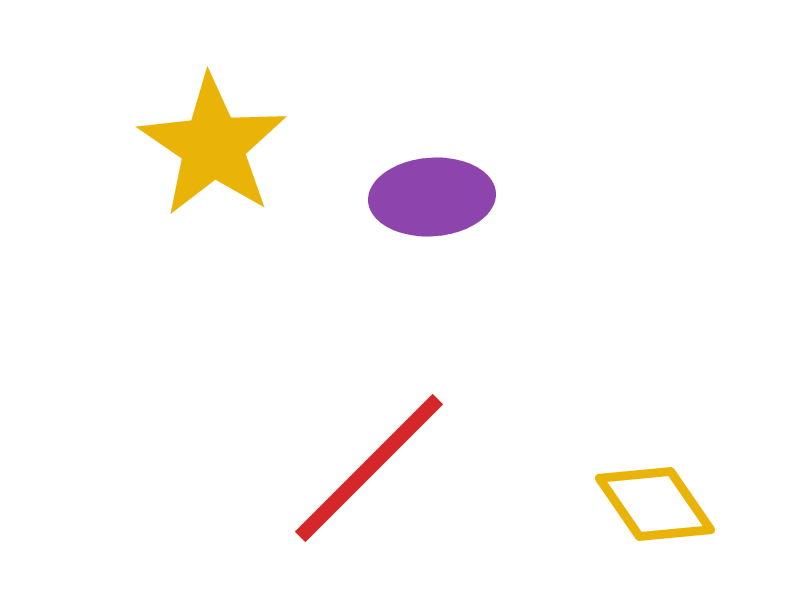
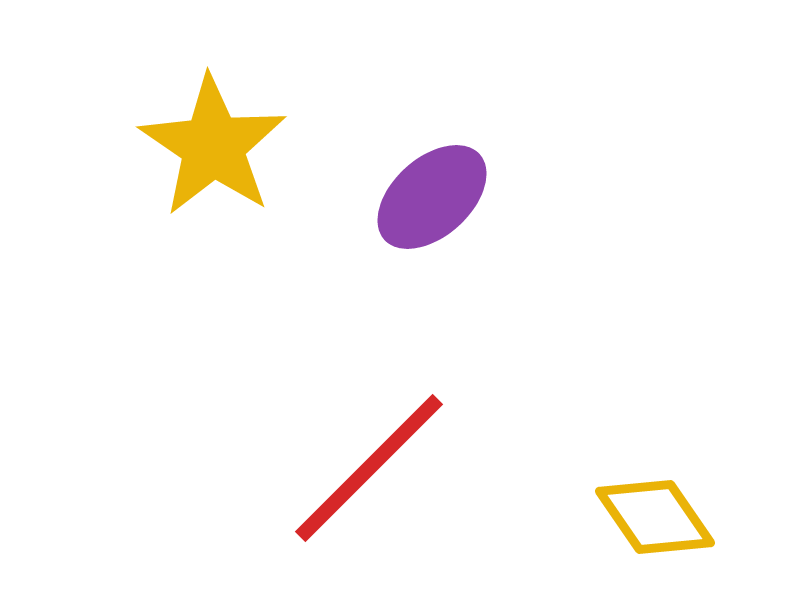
purple ellipse: rotated 38 degrees counterclockwise
yellow diamond: moved 13 px down
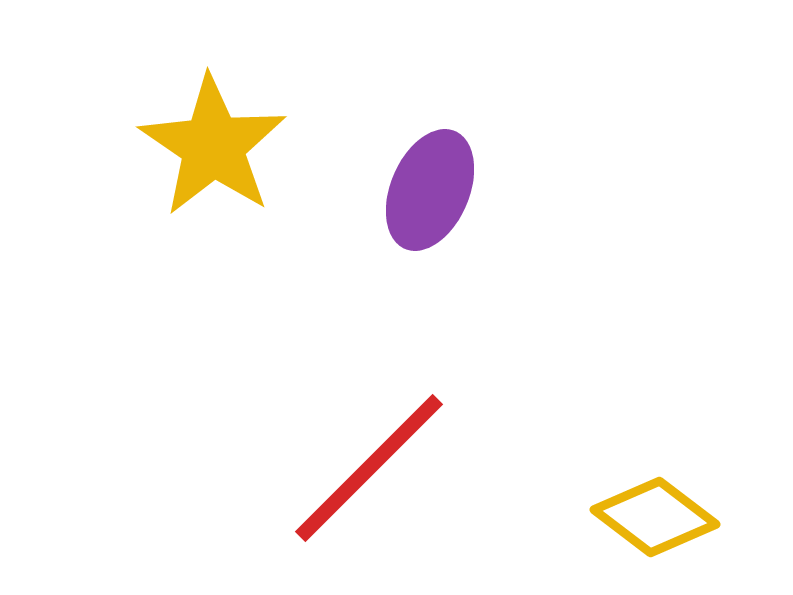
purple ellipse: moved 2 px left, 7 px up; rotated 25 degrees counterclockwise
yellow diamond: rotated 18 degrees counterclockwise
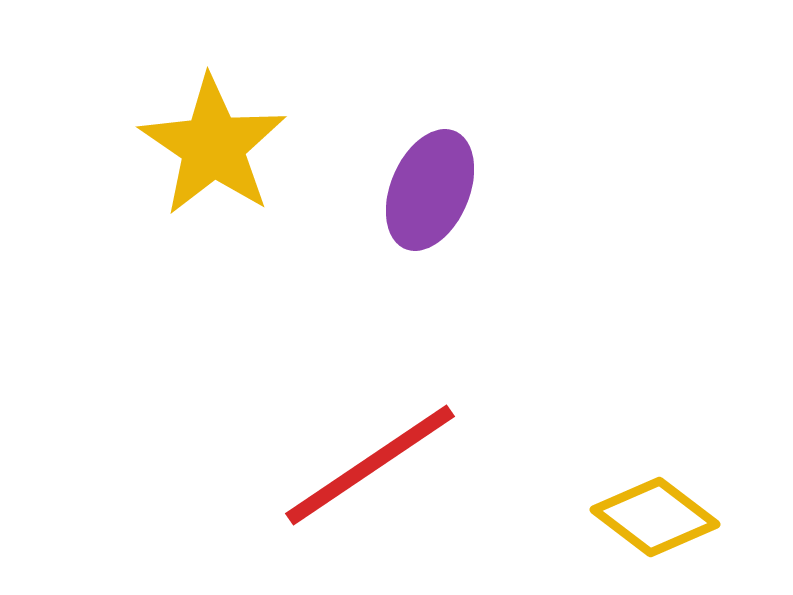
red line: moved 1 px right, 3 px up; rotated 11 degrees clockwise
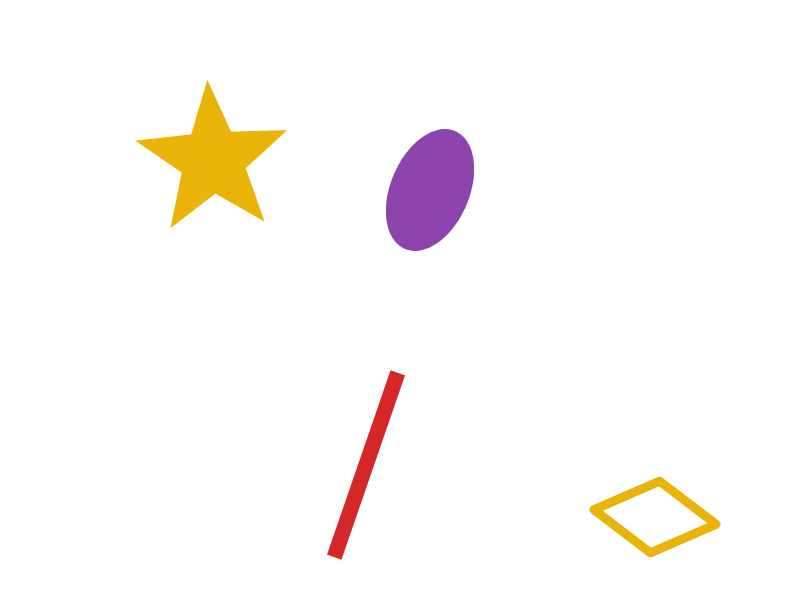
yellow star: moved 14 px down
red line: moved 4 px left; rotated 37 degrees counterclockwise
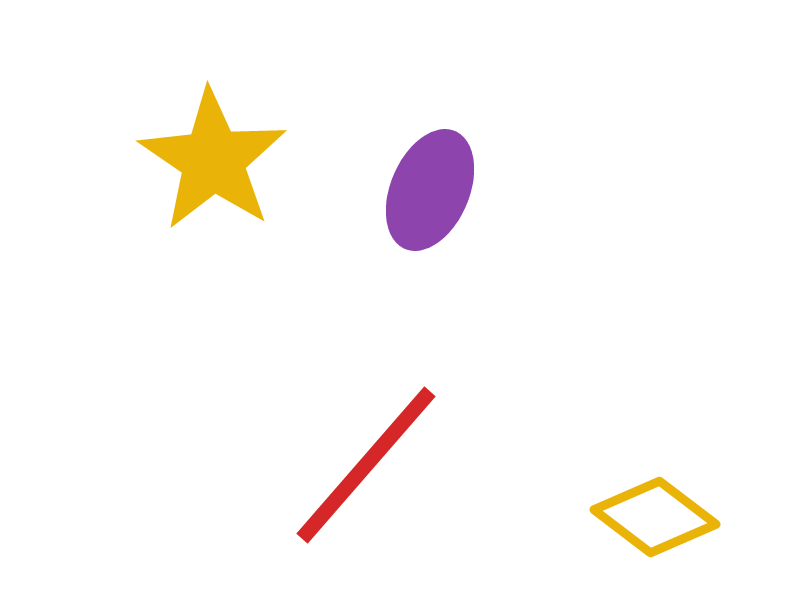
red line: rotated 22 degrees clockwise
